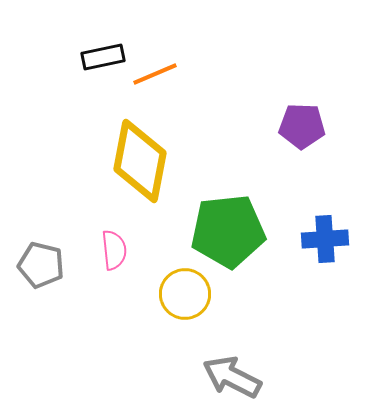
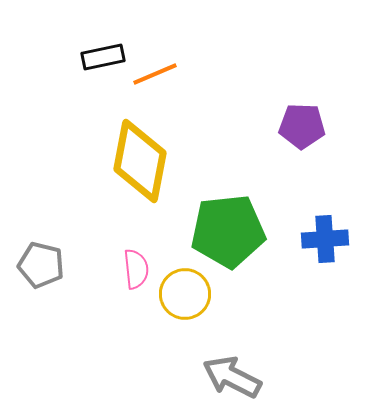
pink semicircle: moved 22 px right, 19 px down
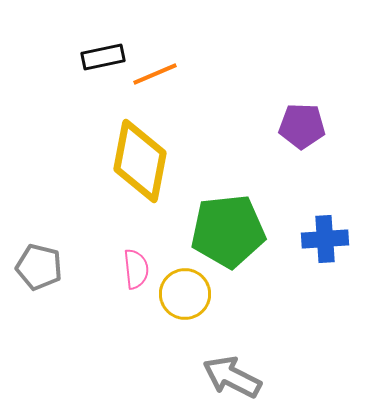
gray pentagon: moved 2 px left, 2 px down
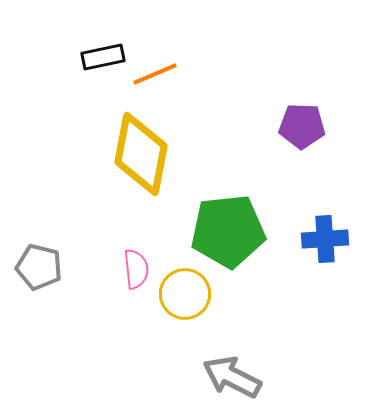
yellow diamond: moved 1 px right, 7 px up
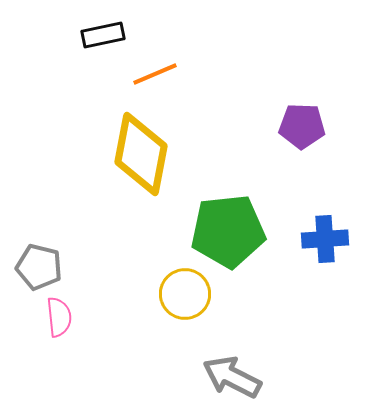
black rectangle: moved 22 px up
pink semicircle: moved 77 px left, 48 px down
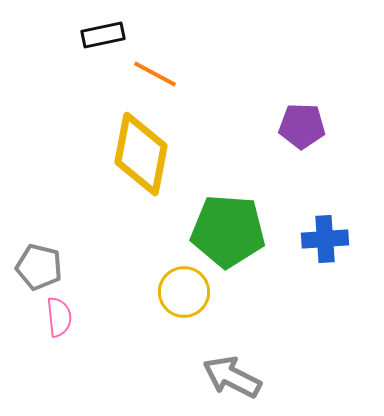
orange line: rotated 51 degrees clockwise
green pentagon: rotated 10 degrees clockwise
yellow circle: moved 1 px left, 2 px up
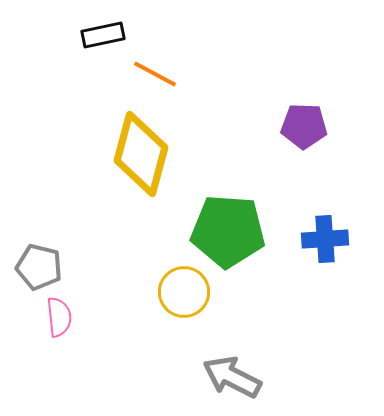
purple pentagon: moved 2 px right
yellow diamond: rotated 4 degrees clockwise
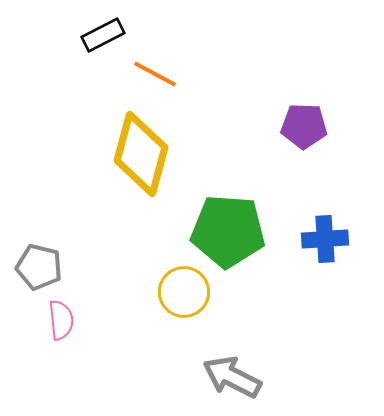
black rectangle: rotated 15 degrees counterclockwise
pink semicircle: moved 2 px right, 3 px down
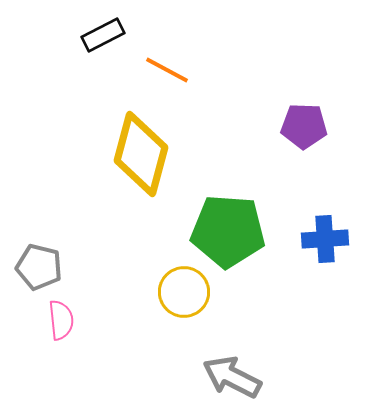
orange line: moved 12 px right, 4 px up
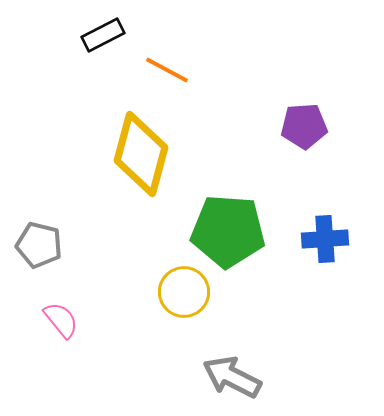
purple pentagon: rotated 6 degrees counterclockwise
gray pentagon: moved 22 px up
pink semicircle: rotated 33 degrees counterclockwise
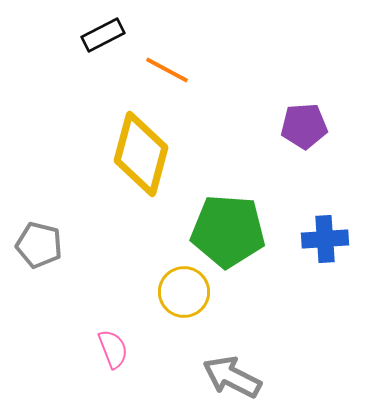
pink semicircle: moved 52 px right, 29 px down; rotated 18 degrees clockwise
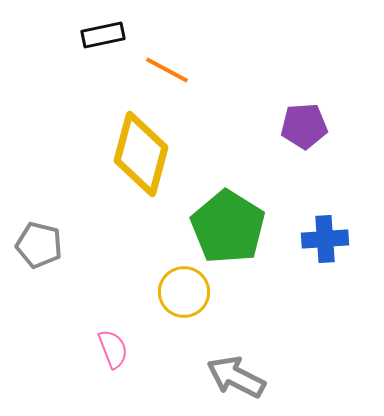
black rectangle: rotated 15 degrees clockwise
green pentagon: moved 4 px up; rotated 28 degrees clockwise
gray arrow: moved 4 px right
